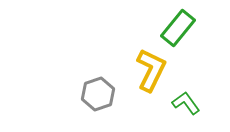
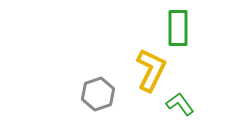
green rectangle: rotated 39 degrees counterclockwise
green L-shape: moved 6 px left, 1 px down
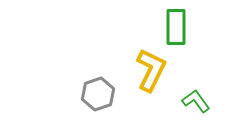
green rectangle: moved 2 px left, 1 px up
green L-shape: moved 16 px right, 3 px up
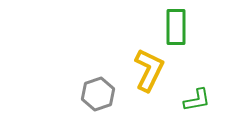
yellow L-shape: moved 2 px left
green L-shape: moved 1 px right, 1 px up; rotated 116 degrees clockwise
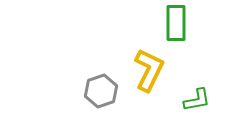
green rectangle: moved 4 px up
gray hexagon: moved 3 px right, 3 px up
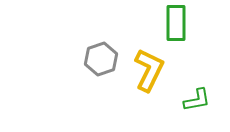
gray hexagon: moved 32 px up
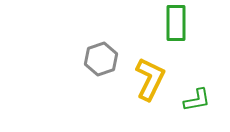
yellow L-shape: moved 1 px right, 9 px down
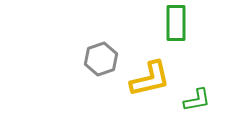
yellow L-shape: rotated 51 degrees clockwise
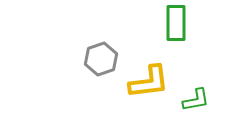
yellow L-shape: moved 1 px left, 3 px down; rotated 6 degrees clockwise
green L-shape: moved 1 px left
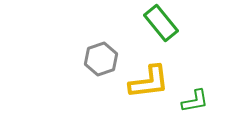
green rectangle: moved 15 px left; rotated 39 degrees counterclockwise
green L-shape: moved 1 px left, 1 px down
